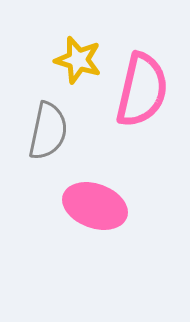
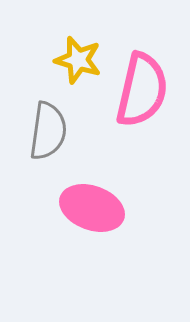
gray semicircle: rotated 4 degrees counterclockwise
pink ellipse: moved 3 px left, 2 px down
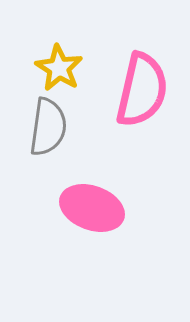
yellow star: moved 19 px left, 8 px down; rotated 15 degrees clockwise
gray semicircle: moved 4 px up
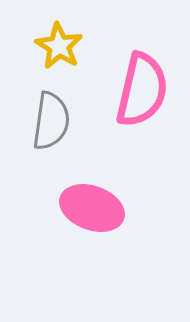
yellow star: moved 22 px up
gray semicircle: moved 3 px right, 6 px up
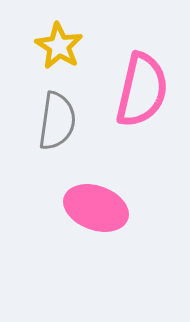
gray semicircle: moved 6 px right
pink ellipse: moved 4 px right
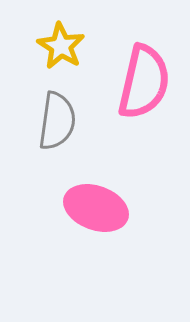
yellow star: moved 2 px right
pink semicircle: moved 2 px right, 8 px up
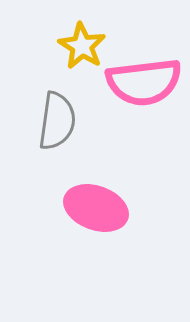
yellow star: moved 21 px right
pink semicircle: rotated 70 degrees clockwise
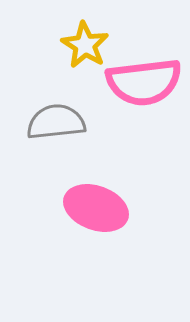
yellow star: moved 3 px right, 1 px up
gray semicircle: moved 1 px left, 1 px down; rotated 104 degrees counterclockwise
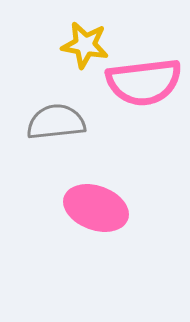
yellow star: rotated 21 degrees counterclockwise
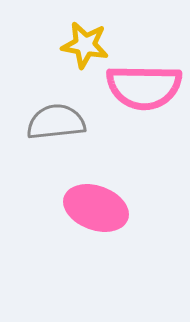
pink semicircle: moved 5 px down; rotated 8 degrees clockwise
